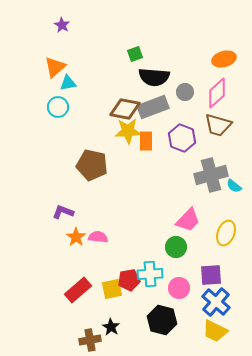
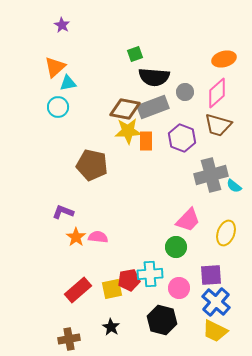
brown cross: moved 21 px left, 1 px up
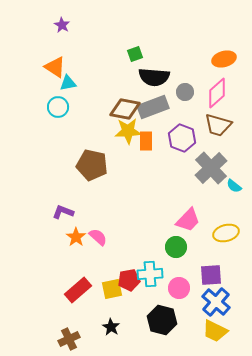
orange triangle: rotated 45 degrees counterclockwise
gray cross: moved 7 px up; rotated 28 degrees counterclockwise
yellow ellipse: rotated 55 degrees clockwise
pink semicircle: rotated 36 degrees clockwise
brown cross: rotated 15 degrees counterclockwise
